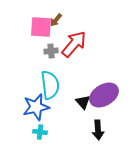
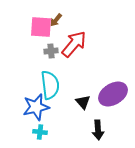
purple ellipse: moved 9 px right, 1 px up
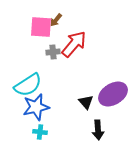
gray cross: moved 2 px right, 1 px down
cyan semicircle: moved 22 px left; rotated 64 degrees clockwise
black triangle: moved 3 px right
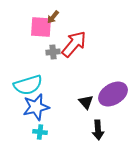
brown arrow: moved 3 px left, 3 px up
cyan semicircle: rotated 16 degrees clockwise
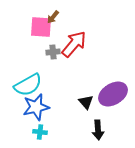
cyan semicircle: rotated 12 degrees counterclockwise
